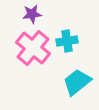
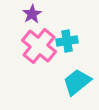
purple star: rotated 24 degrees counterclockwise
pink cross: moved 6 px right, 2 px up
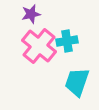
purple star: moved 1 px left; rotated 18 degrees clockwise
cyan trapezoid: rotated 32 degrees counterclockwise
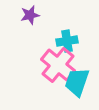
purple star: moved 1 px left, 1 px down
pink cross: moved 19 px right, 19 px down
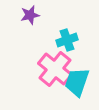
cyan cross: moved 1 px up; rotated 10 degrees counterclockwise
pink cross: moved 3 px left, 4 px down
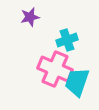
purple star: moved 2 px down
pink cross: rotated 16 degrees counterclockwise
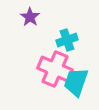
purple star: rotated 24 degrees counterclockwise
cyan trapezoid: moved 1 px left
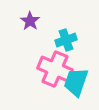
purple star: moved 4 px down
cyan cross: moved 1 px left
